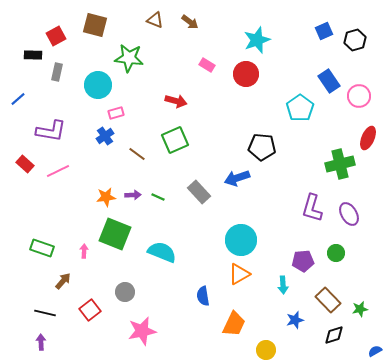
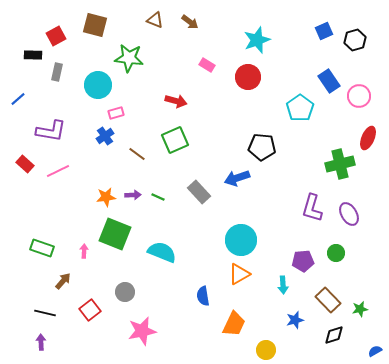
red circle at (246, 74): moved 2 px right, 3 px down
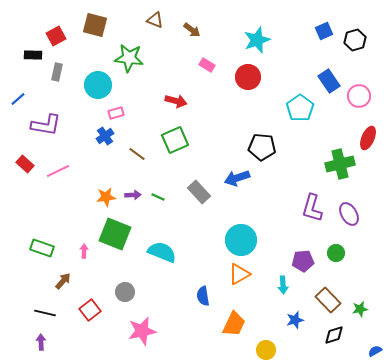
brown arrow at (190, 22): moved 2 px right, 8 px down
purple L-shape at (51, 131): moved 5 px left, 6 px up
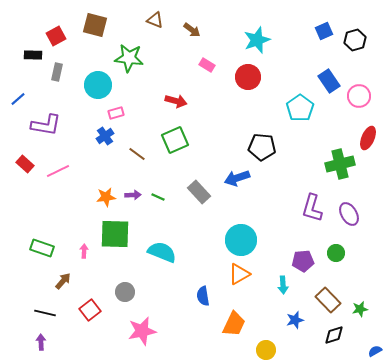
green square at (115, 234): rotated 20 degrees counterclockwise
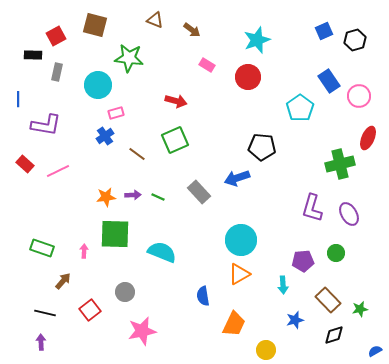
blue line at (18, 99): rotated 49 degrees counterclockwise
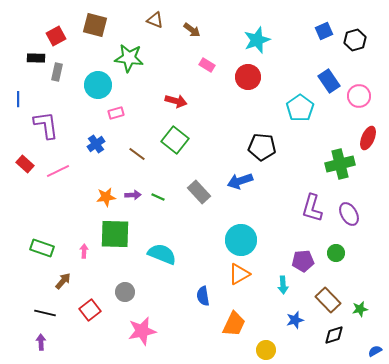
black rectangle at (33, 55): moved 3 px right, 3 px down
purple L-shape at (46, 125): rotated 108 degrees counterclockwise
blue cross at (105, 136): moved 9 px left, 8 px down
green square at (175, 140): rotated 28 degrees counterclockwise
blue arrow at (237, 178): moved 3 px right, 3 px down
cyan semicircle at (162, 252): moved 2 px down
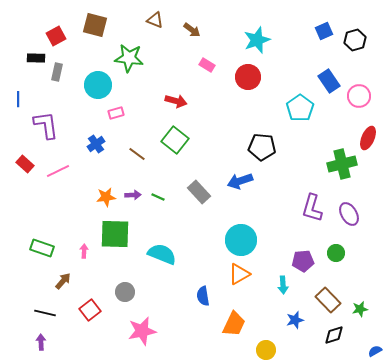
green cross at (340, 164): moved 2 px right
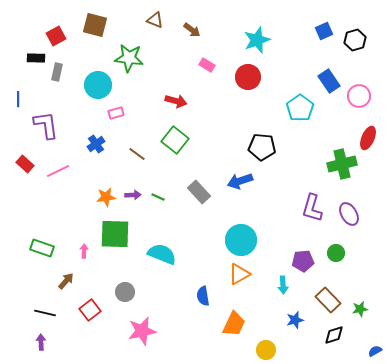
brown arrow at (63, 281): moved 3 px right
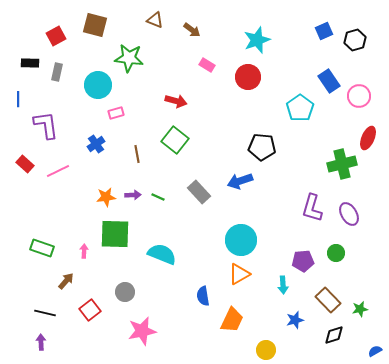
black rectangle at (36, 58): moved 6 px left, 5 px down
brown line at (137, 154): rotated 42 degrees clockwise
orange trapezoid at (234, 324): moved 2 px left, 4 px up
